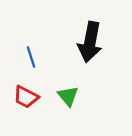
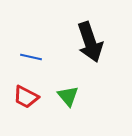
black arrow: rotated 30 degrees counterclockwise
blue line: rotated 60 degrees counterclockwise
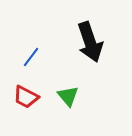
blue line: rotated 65 degrees counterclockwise
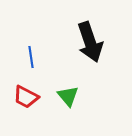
blue line: rotated 45 degrees counterclockwise
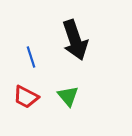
black arrow: moved 15 px left, 2 px up
blue line: rotated 10 degrees counterclockwise
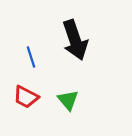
green triangle: moved 4 px down
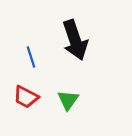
green triangle: rotated 15 degrees clockwise
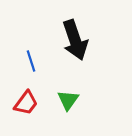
blue line: moved 4 px down
red trapezoid: moved 6 px down; rotated 80 degrees counterclockwise
